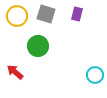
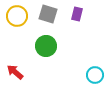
gray square: moved 2 px right
green circle: moved 8 px right
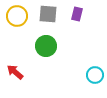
gray square: rotated 12 degrees counterclockwise
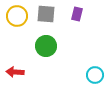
gray square: moved 2 px left
red arrow: rotated 36 degrees counterclockwise
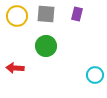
red arrow: moved 4 px up
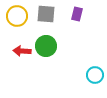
red arrow: moved 7 px right, 17 px up
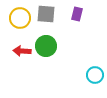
yellow circle: moved 3 px right, 2 px down
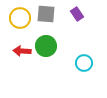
purple rectangle: rotated 48 degrees counterclockwise
cyan circle: moved 11 px left, 12 px up
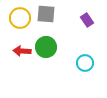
purple rectangle: moved 10 px right, 6 px down
green circle: moved 1 px down
cyan circle: moved 1 px right
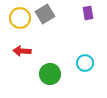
gray square: moved 1 px left; rotated 36 degrees counterclockwise
purple rectangle: moved 1 px right, 7 px up; rotated 24 degrees clockwise
green circle: moved 4 px right, 27 px down
